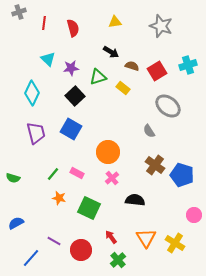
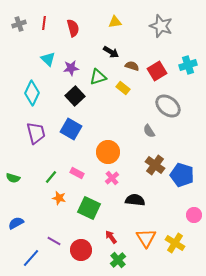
gray cross: moved 12 px down
green line: moved 2 px left, 3 px down
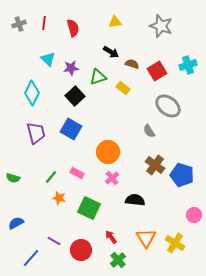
brown semicircle: moved 2 px up
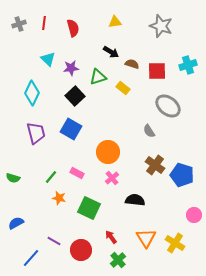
red square: rotated 30 degrees clockwise
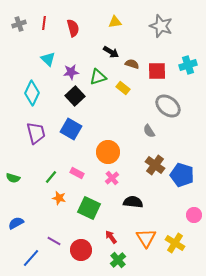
purple star: moved 4 px down
black semicircle: moved 2 px left, 2 px down
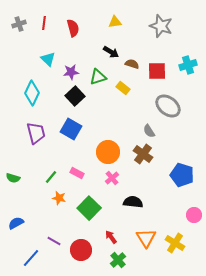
brown cross: moved 12 px left, 11 px up
green square: rotated 20 degrees clockwise
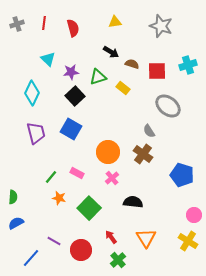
gray cross: moved 2 px left
green semicircle: moved 19 px down; rotated 104 degrees counterclockwise
yellow cross: moved 13 px right, 2 px up
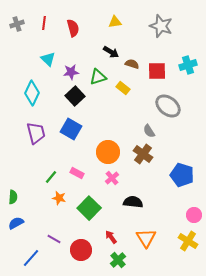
purple line: moved 2 px up
